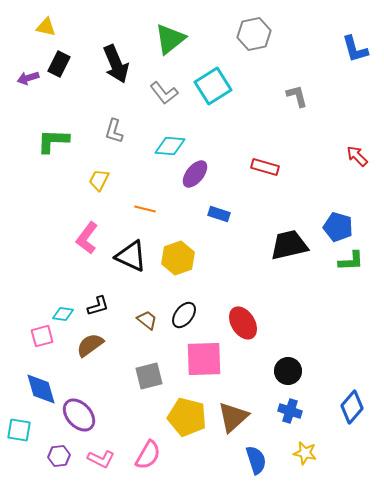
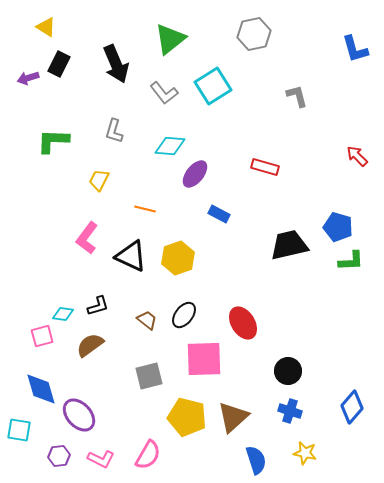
yellow triangle at (46, 27): rotated 20 degrees clockwise
blue rectangle at (219, 214): rotated 10 degrees clockwise
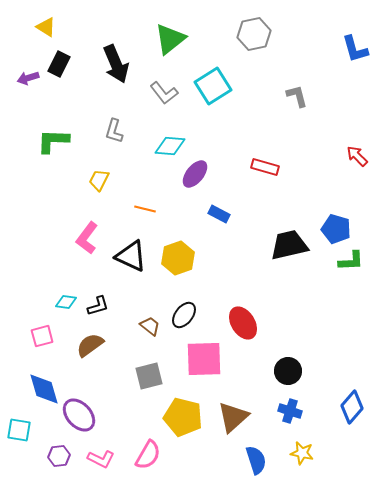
blue pentagon at (338, 227): moved 2 px left, 2 px down
cyan diamond at (63, 314): moved 3 px right, 12 px up
brown trapezoid at (147, 320): moved 3 px right, 6 px down
blue diamond at (41, 389): moved 3 px right
yellow pentagon at (187, 417): moved 4 px left
yellow star at (305, 453): moved 3 px left
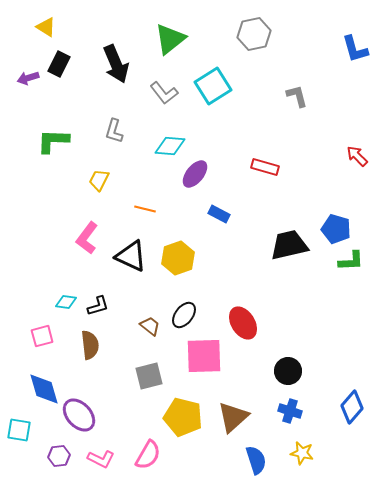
brown semicircle at (90, 345): rotated 120 degrees clockwise
pink square at (204, 359): moved 3 px up
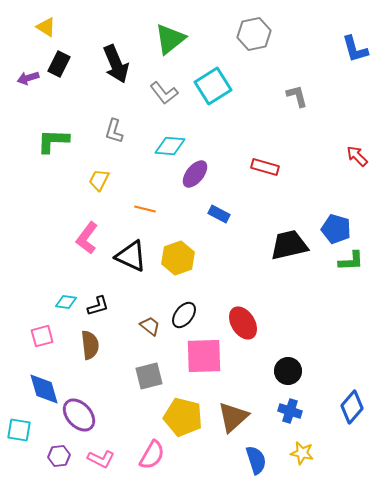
pink semicircle at (148, 455): moved 4 px right
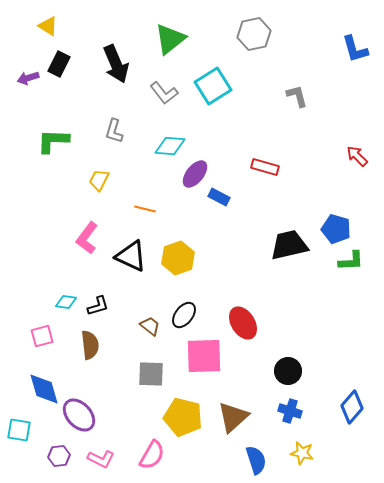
yellow triangle at (46, 27): moved 2 px right, 1 px up
blue rectangle at (219, 214): moved 17 px up
gray square at (149, 376): moved 2 px right, 2 px up; rotated 16 degrees clockwise
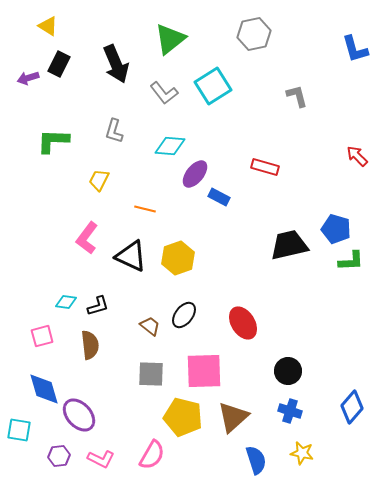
pink square at (204, 356): moved 15 px down
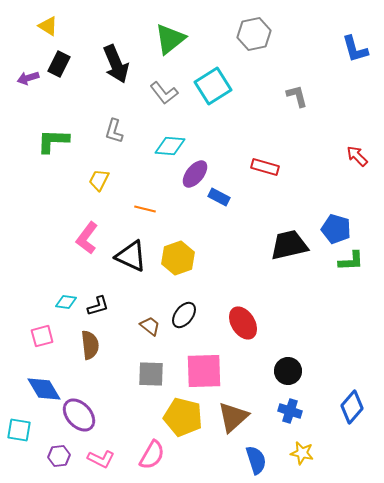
blue diamond at (44, 389): rotated 15 degrees counterclockwise
